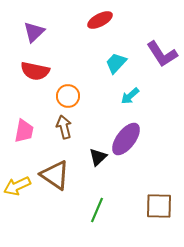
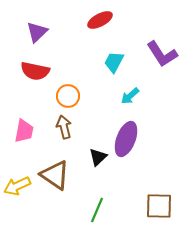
purple triangle: moved 3 px right
cyan trapezoid: moved 2 px left, 1 px up; rotated 15 degrees counterclockwise
purple ellipse: rotated 16 degrees counterclockwise
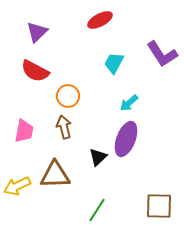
cyan trapezoid: moved 1 px down
red semicircle: rotated 16 degrees clockwise
cyan arrow: moved 1 px left, 7 px down
brown triangle: rotated 36 degrees counterclockwise
green line: rotated 10 degrees clockwise
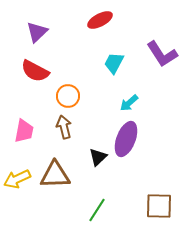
yellow arrow: moved 7 px up
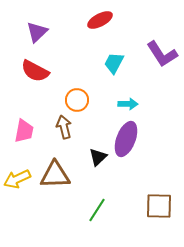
orange circle: moved 9 px right, 4 px down
cyan arrow: moved 1 px left, 1 px down; rotated 138 degrees counterclockwise
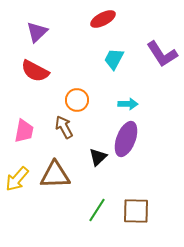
red ellipse: moved 3 px right, 1 px up
cyan trapezoid: moved 4 px up
brown arrow: rotated 15 degrees counterclockwise
yellow arrow: rotated 24 degrees counterclockwise
brown square: moved 23 px left, 5 px down
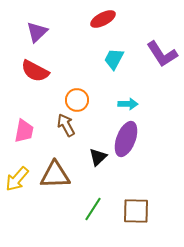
brown arrow: moved 2 px right, 2 px up
green line: moved 4 px left, 1 px up
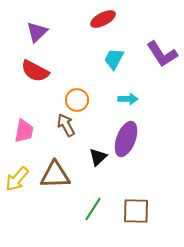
cyan arrow: moved 5 px up
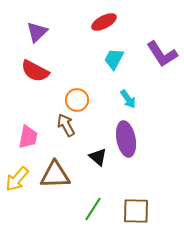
red ellipse: moved 1 px right, 3 px down
cyan arrow: rotated 54 degrees clockwise
pink trapezoid: moved 4 px right, 6 px down
purple ellipse: rotated 32 degrees counterclockwise
black triangle: rotated 36 degrees counterclockwise
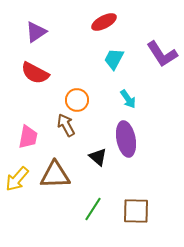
purple triangle: moved 1 px left; rotated 10 degrees clockwise
red semicircle: moved 2 px down
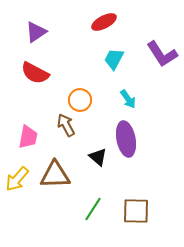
orange circle: moved 3 px right
